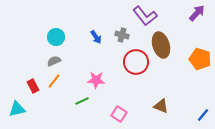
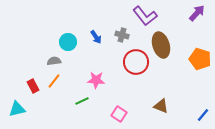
cyan circle: moved 12 px right, 5 px down
gray semicircle: rotated 16 degrees clockwise
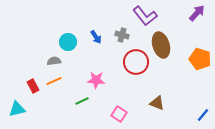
orange line: rotated 28 degrees clockwise
brown triangle: moved 4 px left, 3 px up
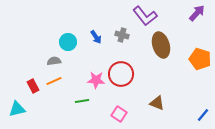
red circle: moved 15 px left, 12 px down
green line: rotated 16 degrees clockwise
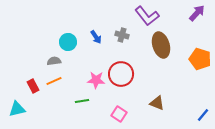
purple L-shape: moved 2 px right
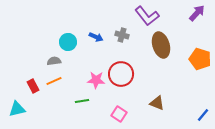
blue arrow: rotated 32 degrees counterclockwise
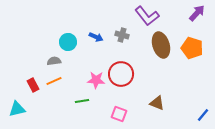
orange pentagon: moved 8 px left, 11 px up
red rectangle: moved 1 px up
pink square: rotated 14 degrees counterclockwise
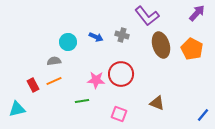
orange pentagon: moved 1 px down; rotated 10 degrees clockwise
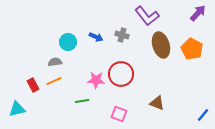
purple arrow: moved 1 px right
gray semicircle: moved 1 px right, 1 px down
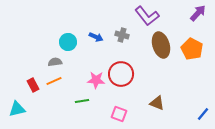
blue line: moved 1 px up
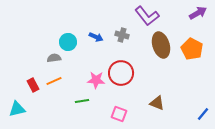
purple arrow: rotated 18 degrees clockwise
gray semicircle: moved 1 px left, 4 px up
red circle: moved 1 px up
